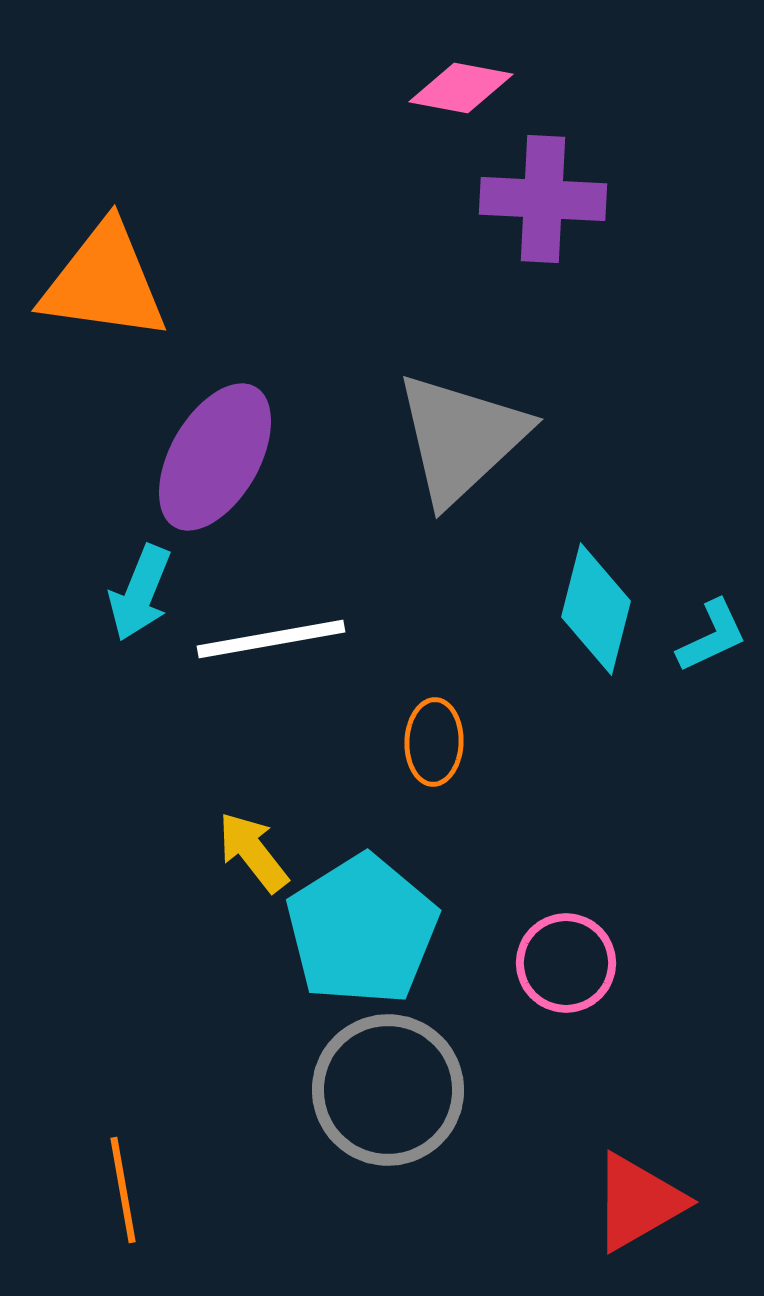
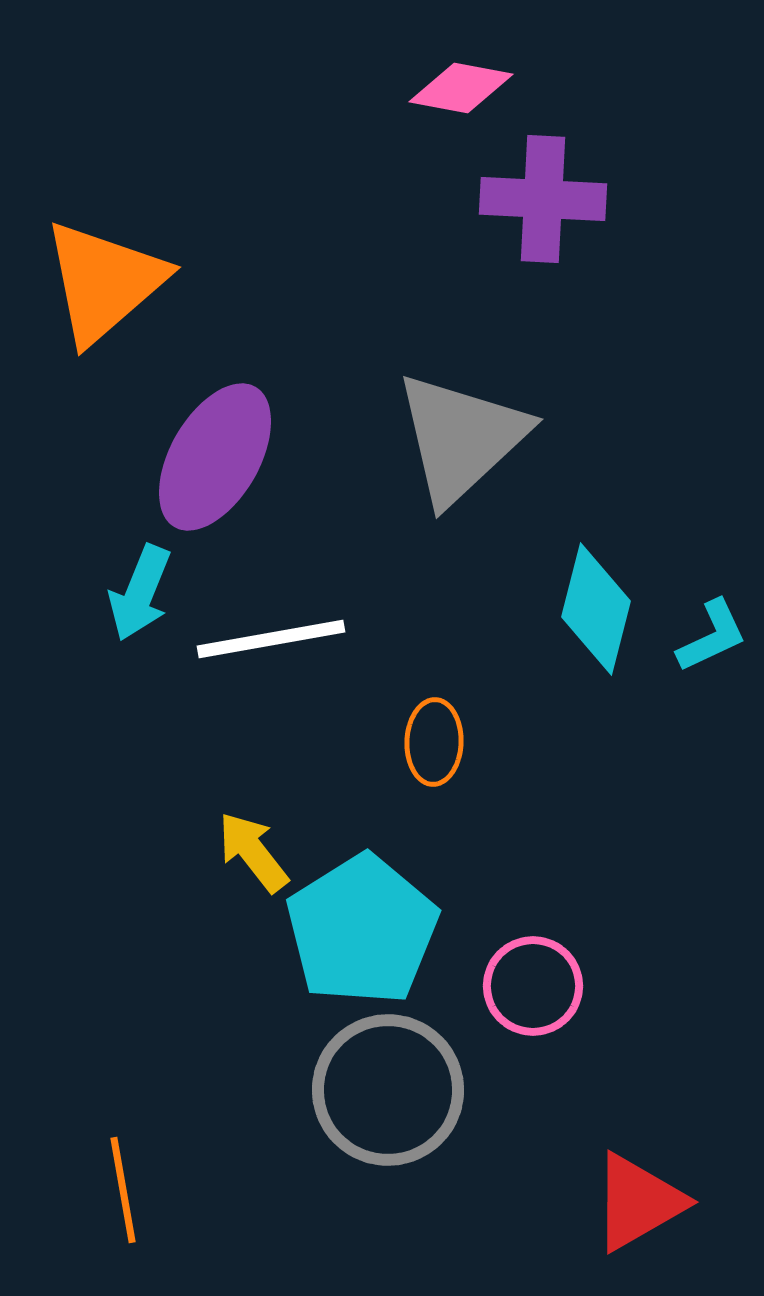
orange triangle: rotated 49 degrees counterclockwise
pink circle: moved 33 px left, 23 px down
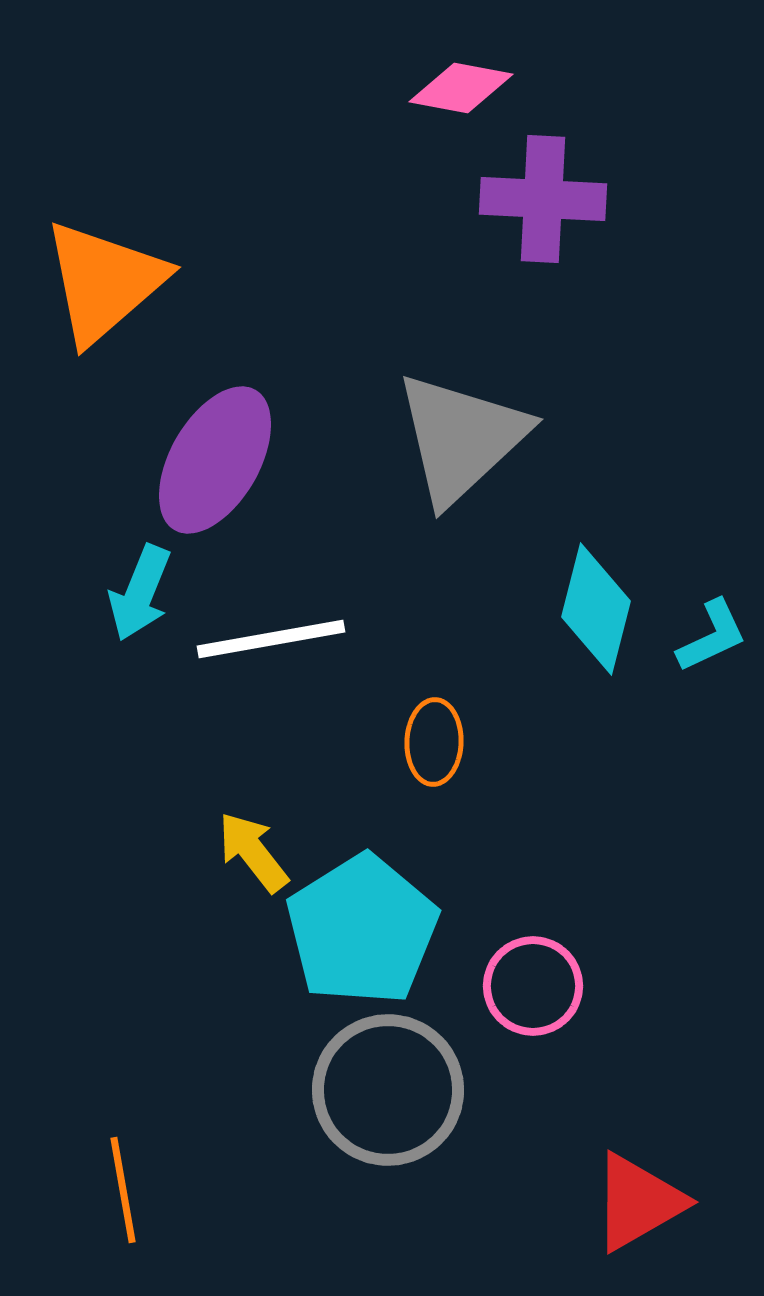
purple ellipse: moved 3 px down
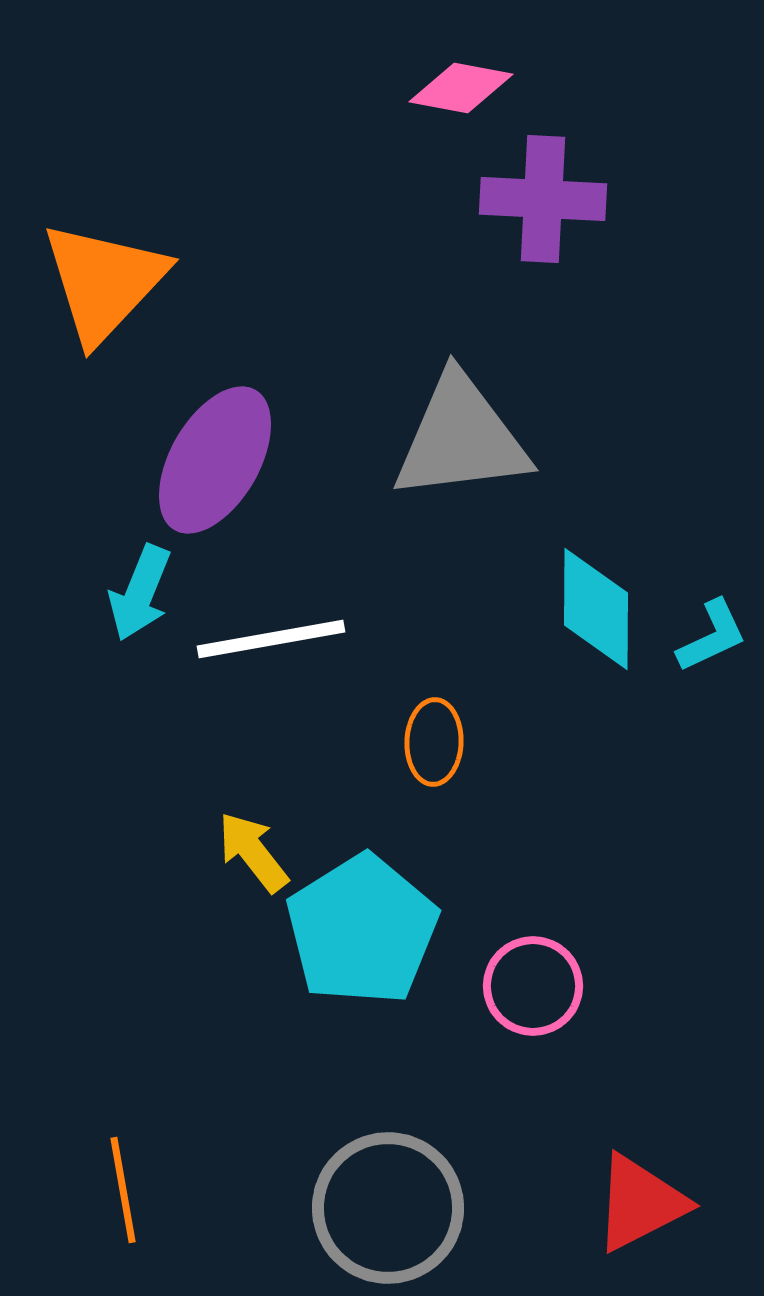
orange triangle: rotated 6 degrees counterclockwise
gray triangle: rotated 36 degrees clockwise
cyan diamond: rotated 14 degrees counterclockwise
gray circle: moved 118 px down
red triangle: moved 2 px right, 1 px down; rotated 3 degrees clockwise
